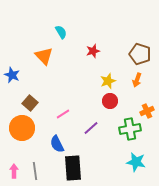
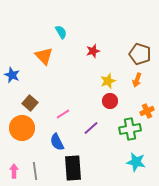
blue semicircle: moved 2 px up
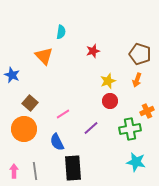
cyan semicircle: rotated 40 degrees clockwise
orange circle: moved 2 px right, 1 px down
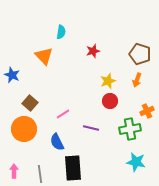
purple line: rotated 56 degrees clockwise
gray line: moved 5 px right, 3 px down
